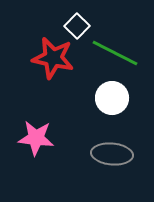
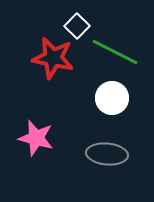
green line: moved 1 px up
pink star: rotated 9 degrees clockwise
gray ellipse: moved 5 px left
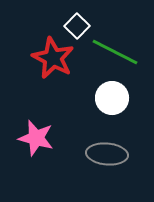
red star: rotated 15 degrees clockwise
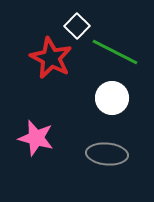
red star: moved 2 px left
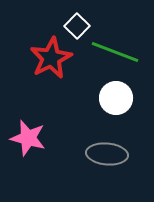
green line: rotated 6 degrees counterclockwise
red star: rotated 18 degrees clockwise
white circle: moved 4 px right
pink star: moved 8 px left
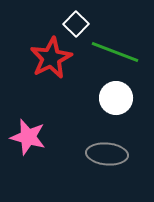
white square: moved 1 px left, 2 px up
pink star: moved 1 px up
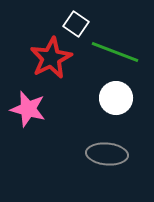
white square: rotated 10 degrees counterclockwise
pink star: moved 28 px up
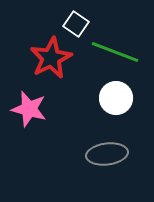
pink star: moved 1 px right
gray ellipse: rotated 12 degrees counterclockwise
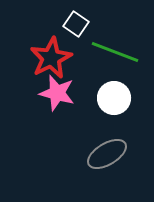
white circle: moved 2 px left
pink star: moved 28 px right, 16 px up
gray ellipse: rotated 24 degrees counterclockwise
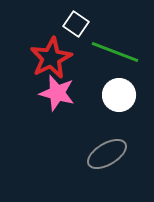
white circle: moved 5 px right, 3 px up
